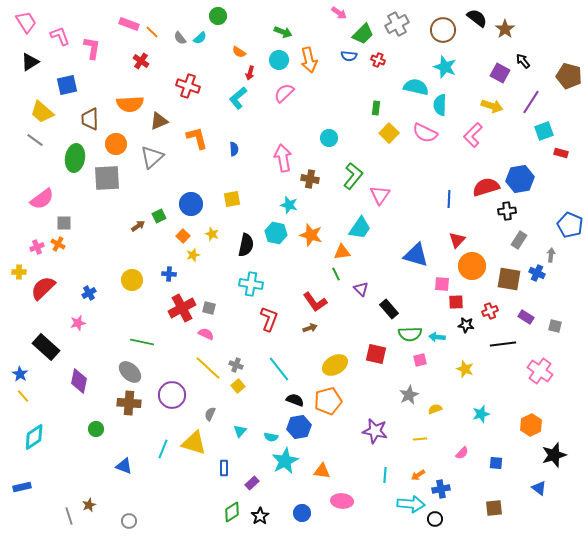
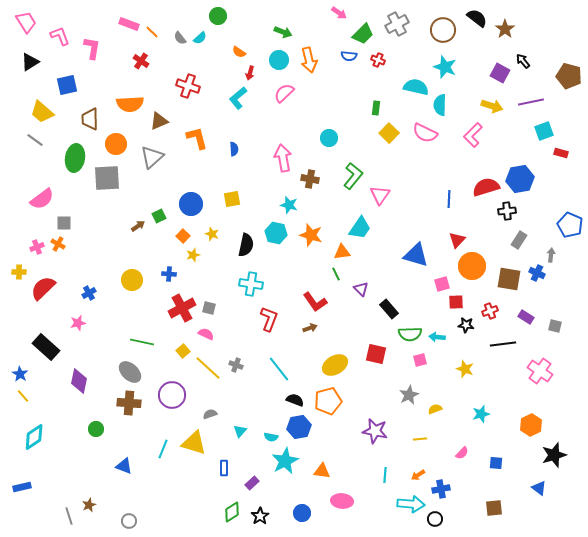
purple line at (531, 102): rotated 45 degrees clockwise
pink square at (442, 284): rotated 21 degrees counterclockwise
yellow square at (238, 386): moved 55 px left, 35 px up
gray semicircle at (210, 414): rotated 48 degrees clockwise
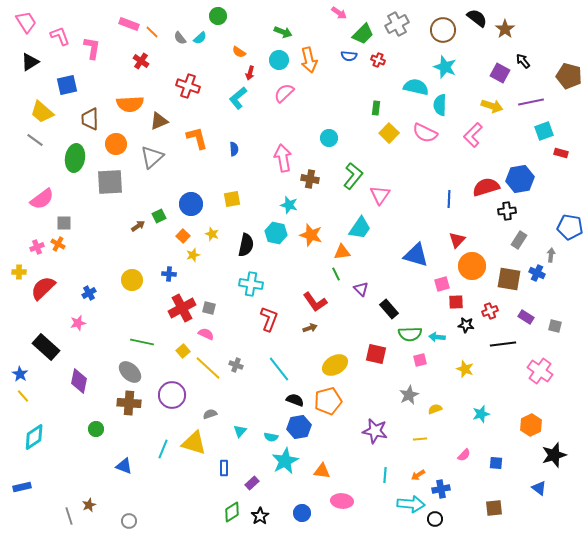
gray square at (107, 178): moved 3 px right, 4 px down
blue pentagon at (570, 225): moved 2 px down; rotated 15 degrees counterclockwise
pink semicircle at (462, 453): moved 2 px right, 2 px down
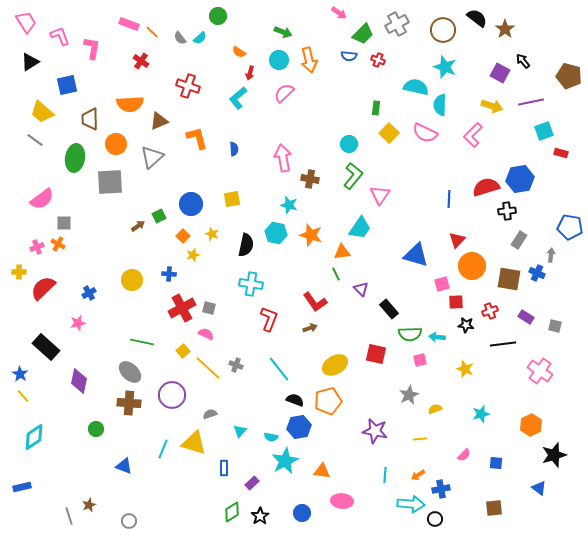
cyan circle at (329, 138): moved 20 px right, 6 px down
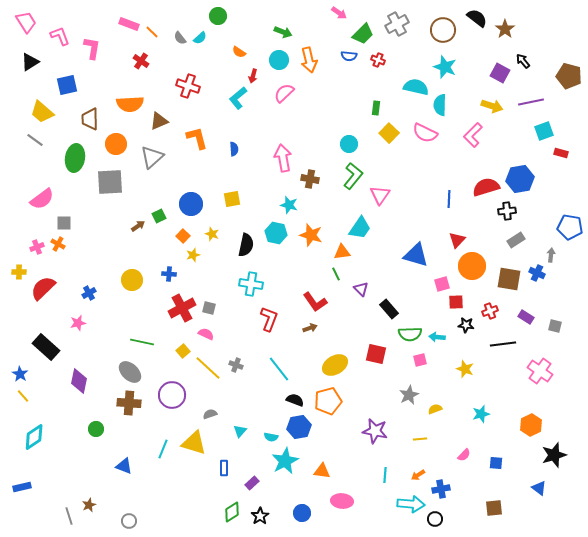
red arrow at (250, 73): moved 3 px right, 3 px down
gray rectangle at (519, 240): moved 3 px left; rotated 24 degrees clockwise
